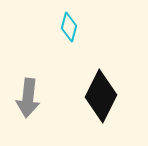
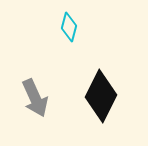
gray arrow: moved 7 px right; rotated 30 degrees counterclockwise
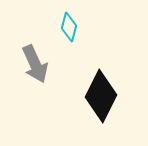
gray arrow: moved 34 px up
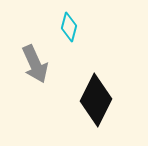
black diamond: moved 5 px left, 4 px down
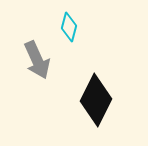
gray arrow: moved 2 px right, 4 px up
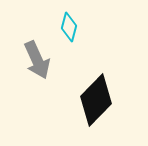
black diamond: rotated 18 degrees clockwise
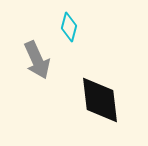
black diamond: moved 4 px right; rotated 51 degrees counterclockwise
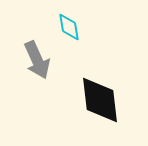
cyan diamond: rotated 24 degrees counterclockwise
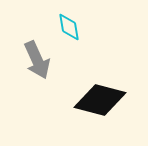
black diamond: rotated 69 degrees counterclockwise
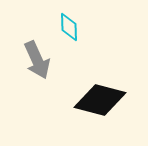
cyan diamond: rotated 8 degrees clockwise
